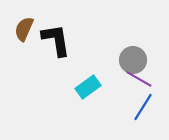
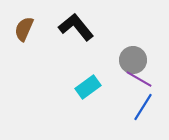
black L-shape: moved 20 px right, 13 px up; rotated 30 degrees counterclockwise
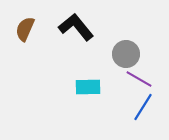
brown semicircle: moved 1 px right
gray circle: moved 7 px left, 6 px up
cyan rectangle: rotated 35 degrees clockwise
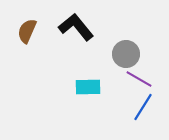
brown semicircle: moved 2 px right, 2 px down
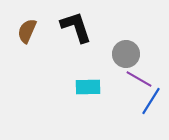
black L-shape: rotated 21 degrees clockwise
blue line: moved 8 px right, 6 px up
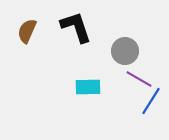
gray circle: moved 1 px left, 3 px up
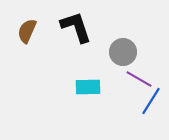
gray circle: moved 2 px left, 1 px down
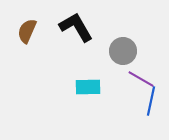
black L-shape: rotated 12 degrees counterclockwise
gray circle: moved 1 px up
purple line: moved 2 px right
blue line: rotated 20 degrees counterclockwise
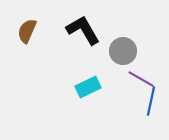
black L-shape: moved 7 px right, 3 px down
cyan rectangle: rotated 25 degrees counterclockwise
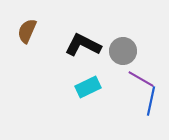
black L-shape: moved 15 px down; rotated 33 degrees counterclockwise
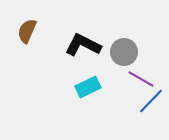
gray circle: moved 1 px right, 1 px down
blue line: rotated 32 degrees clockwise
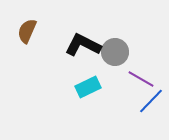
gray circle: moved 9 px left
